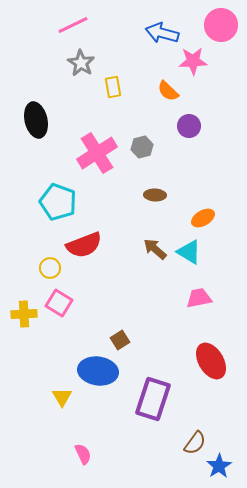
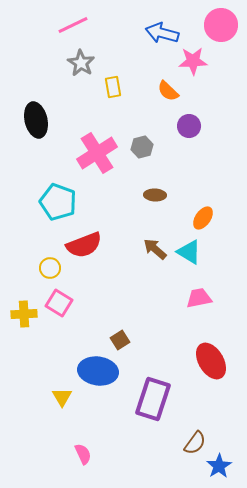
orange ellipse: rotated 25 degrees counterclockwise
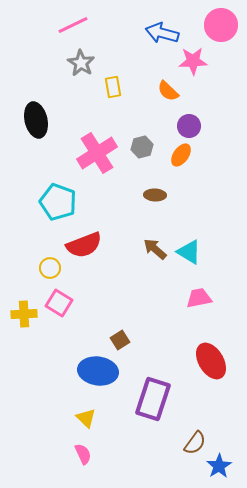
orange ellipse: moved 22 px left, 63 px up
yellow triangle: moved 24 px right, 21 px down; rotated 15 degrees counterclockwise
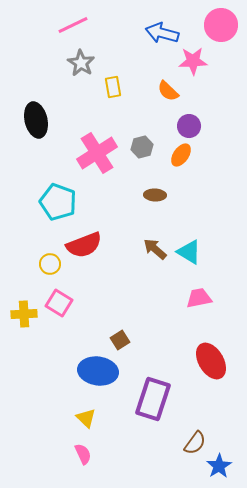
yellow circle: moved 4 px up
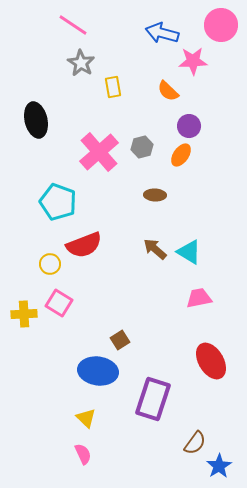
pink line: rotated 60 degrees clockwise
pink cross: moved 2 px right, 1 px up; rotated 9 degrees counterclockwise
